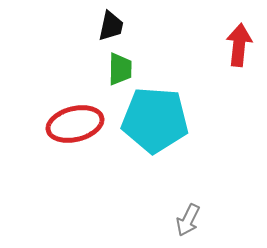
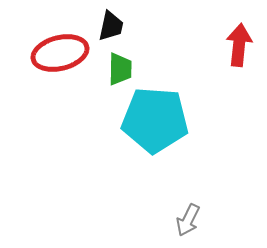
red ellipse: moved 15 px left, 71 px up
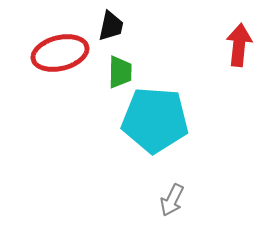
green trapezoid: moved 3 px down
gray arrow: moved 16 px left, 20 px up
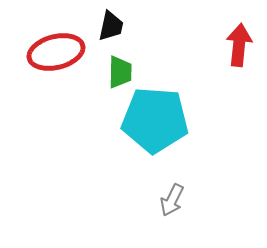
red ellipse: moved 4 px left, 1 px up
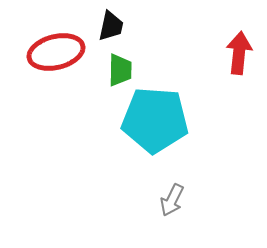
red arrow: moved 8 px down
green trapezoid: moved 2 px up
